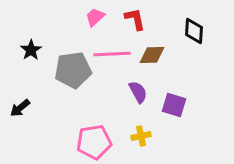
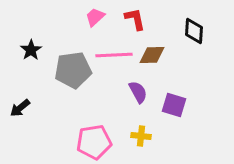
pink line: moved 2 px right, 1 px down
yellow cross: rotated 18 degrees clockwise
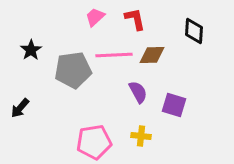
black arrow: rotated 10 degrees counterclockwise
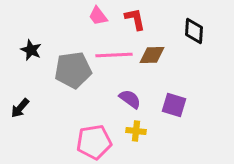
pink trapezoid: moved 3 px right, 1 px up; rotated 85 degrees counterclockwise
black star: rotated 15 degrees counterclockwise
purple semicircle: moved 8 px left, 7 px down; rotated 25 degrees counterclockwise
yellow cross: moved 5 px left, 5 px up
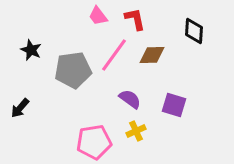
pink line: rotated 51 degrees counterclockwise
yellow cross: rotated 30 degrees counterclockwise
